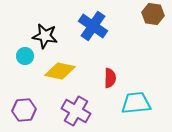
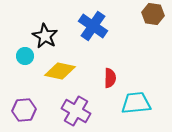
black star: rotated 20 degrees clockwise
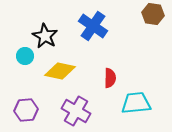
purple hexagon: moved 2 px right
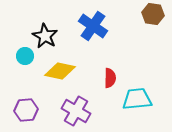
cyan trapezoid: moved 1 px right, 4 px up
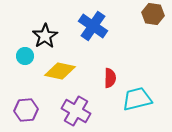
black star: rotated 10 degrees clockwise
cyan trapezoid: rotated 8 degrees counterclockwise
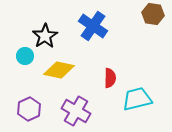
yellow diamond: moved 1 px left, 1 px up
purple hexagon: moved 3 px right, 1 px up; rotated 20 degrees counterclockwise
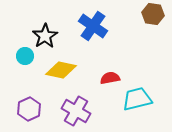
yellow diamond: moved 2 px right
red semicircle: rotated 102 degrees counterclockwise
